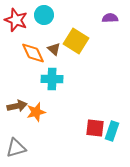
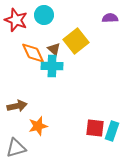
yellow square: rotated 20 degrees clockwise
cyan cross: moved 13 px up
orange star: moved 2 px right, 14 px down
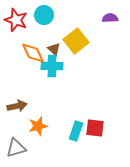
cyan rectangle: moved 36 px left
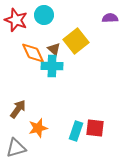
brown arrow: moved 1 px right, 3 px down; rotated 42 degrees counterclockwise
orange star: moved 2 px down
